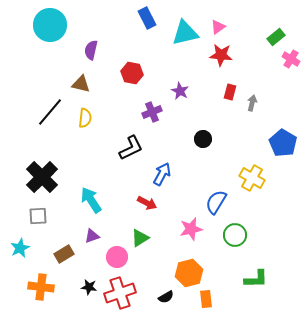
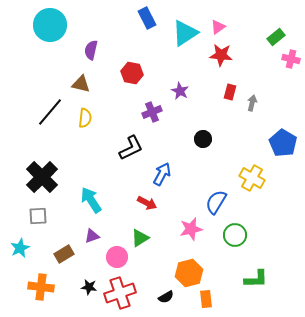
cyan triangle: rotated 20 degrees counterclockwise
pink cross: rotated 18 degrees counterclockwise
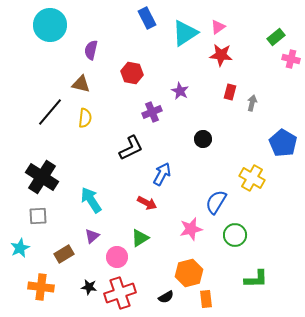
black cross: rotated 12 degrees counterclockwise
purple triangle: rotated 21 degrees counterclockwise
